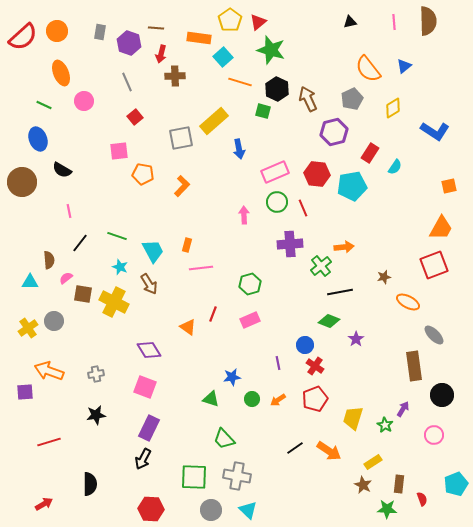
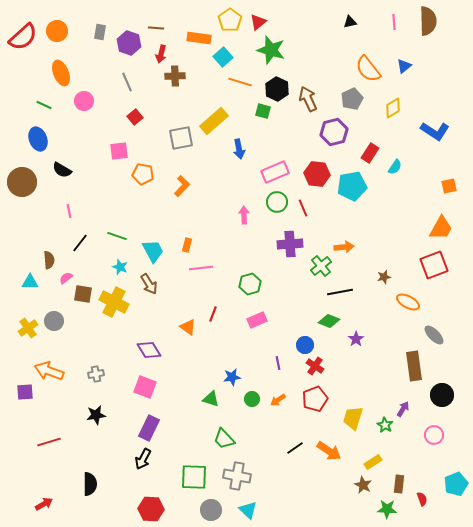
pink rectangle at (250, 320): moved 7 px right
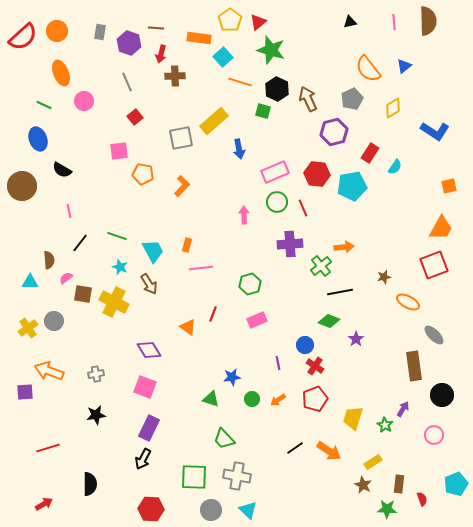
brown circle at (22, 182): moved 4 px down
red line at (49, 442): moved 1 px left, 6 px down
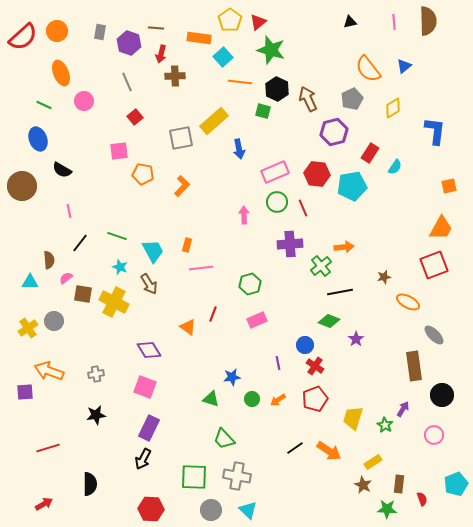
orange line at (240, 82): rotated 10 degrees counterclockwise
blue L-shape at (435, 131): rotated 116 degrees counterclockwise
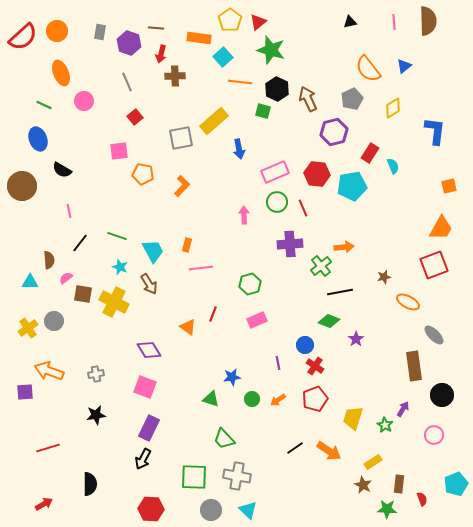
cyan semicircle at (395, 167): moved 2 px left, 1 px up; rotated 56 degrees counterclockwise
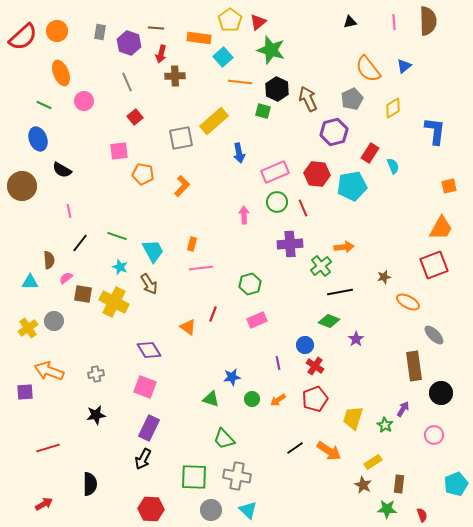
blue arrow at (239, 149): moved 4 px down
orange rectangle at (187, 245): moved 5 px right, 1 px up
black circle at (442, 395): moved 1 px left, 2 px up
red semicircle at (422, 499): moved 16 px down
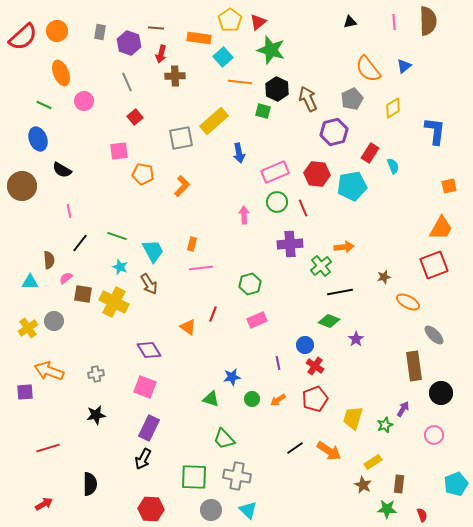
green star at (385, 425): rotated 21 degrees clockwise
